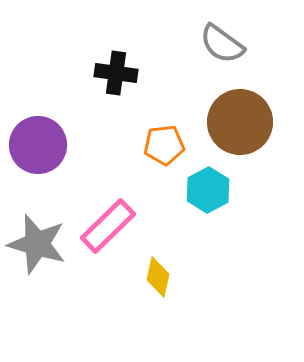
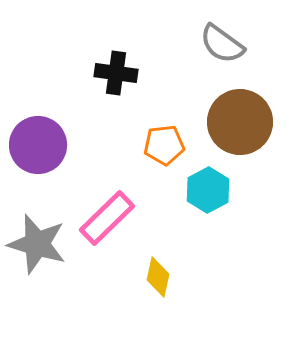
pink rectangle: moved 1 px left, 8 px up
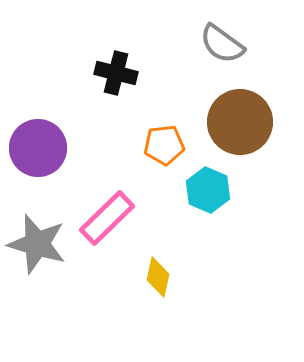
black cross: rotated 6 degrees clockwise
purple circle: moved 3 px down
cyan hexagon: rotated 9 degrees counterclockwise
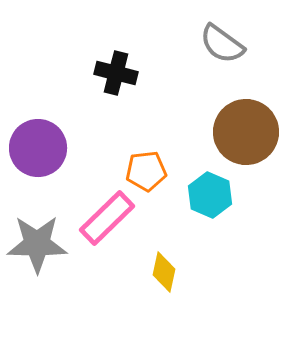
brown circle: moved 6 px right, 10 px down
orange pentagon: moved 18 px left, 26 px down
cyan hexagon: moved 2 px right, 5 px down
gray star: rotated 16 degrees counterclockwise
yellow diamond: moved 6 px right, 5 px up
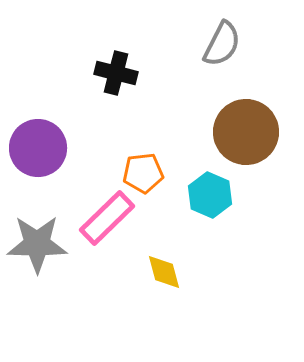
gray semicircle: rotated 99 degrees counterclockwise
orange pentagon: moved 3 px left, 2 px down
yellow diamond: rotated 27 degrees counterclockwise
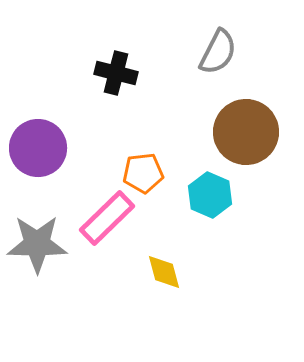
gray semicircle: moved 4 px left, 8 px down
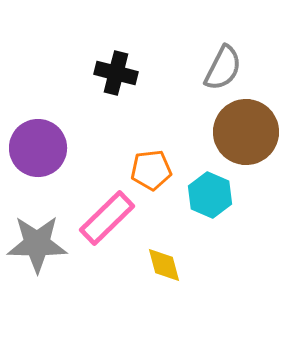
gray semicircle: moved 5 px right, 16 px down
orange pentagon: moved 8 px right, 3 px up
yellow diamond: moved 7 px up
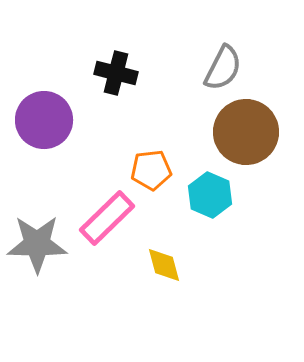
purple circle: moved 6 px right, 28 px up
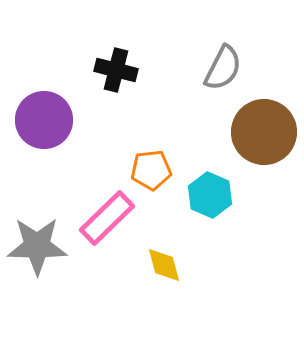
black cross: moved 3 px up
brown circle: moved 18 px right
gray star: moved 2 px down
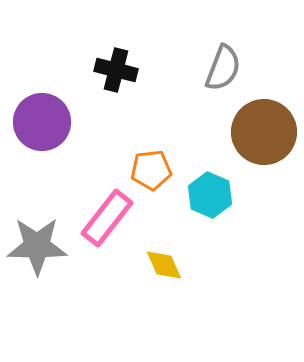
gray semicircle: rotated 6 degrees counterclockwise
purple circle: moved 2 px left, 2 px down
pink rectangle: rotated 8 degrees counterclockwise
yellow diamond: rotated 9 degrees counterclockwise
